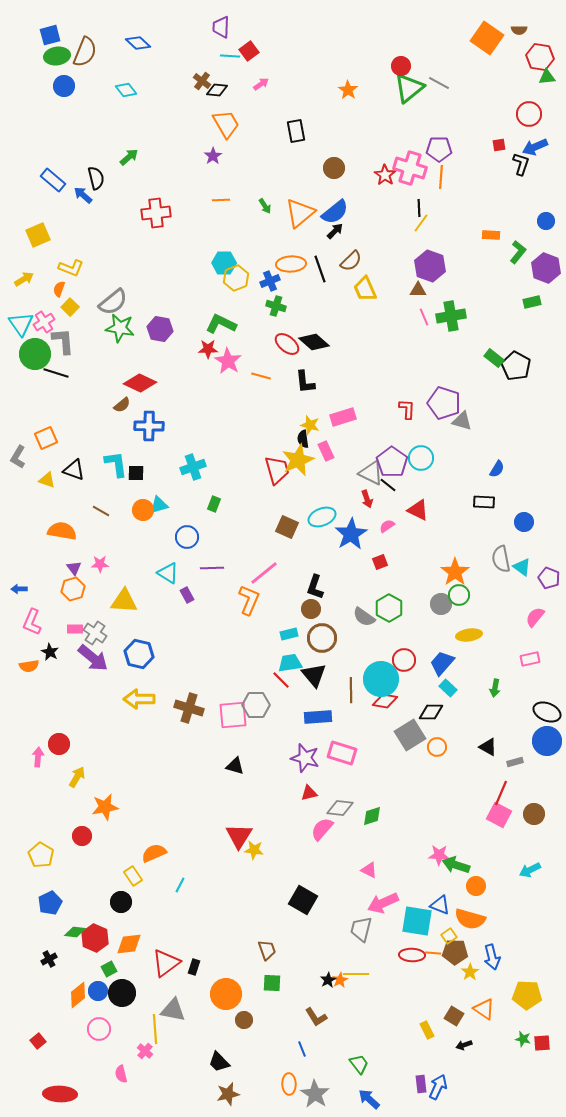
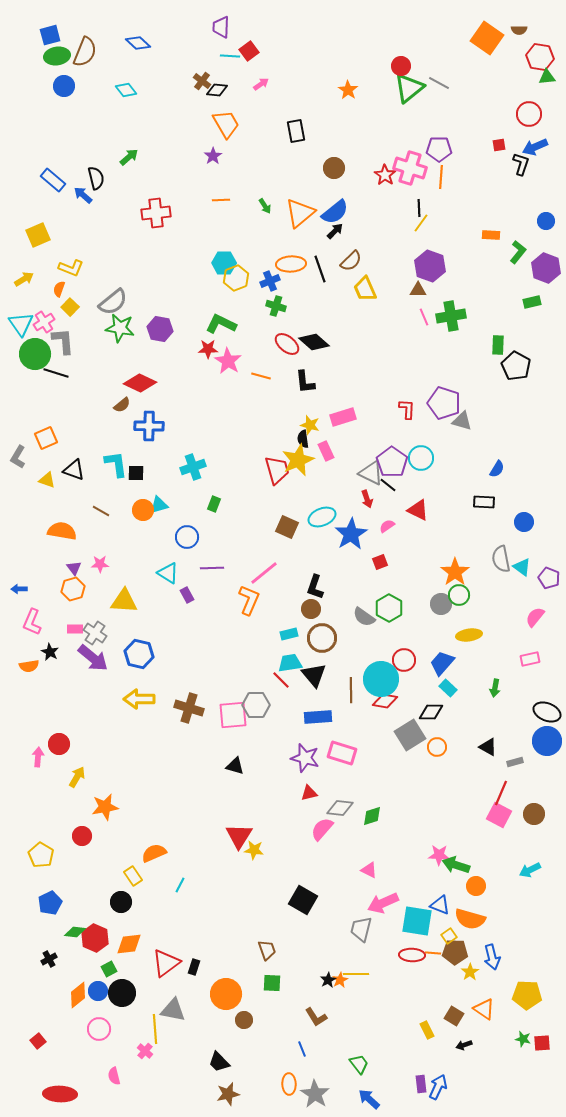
green rectangle at (494, 358): moved 4 px right, 13 px up; rotated 54 degrees clockwise
pink semicircle at (121, 1074): moved 7 px left, 2 px down
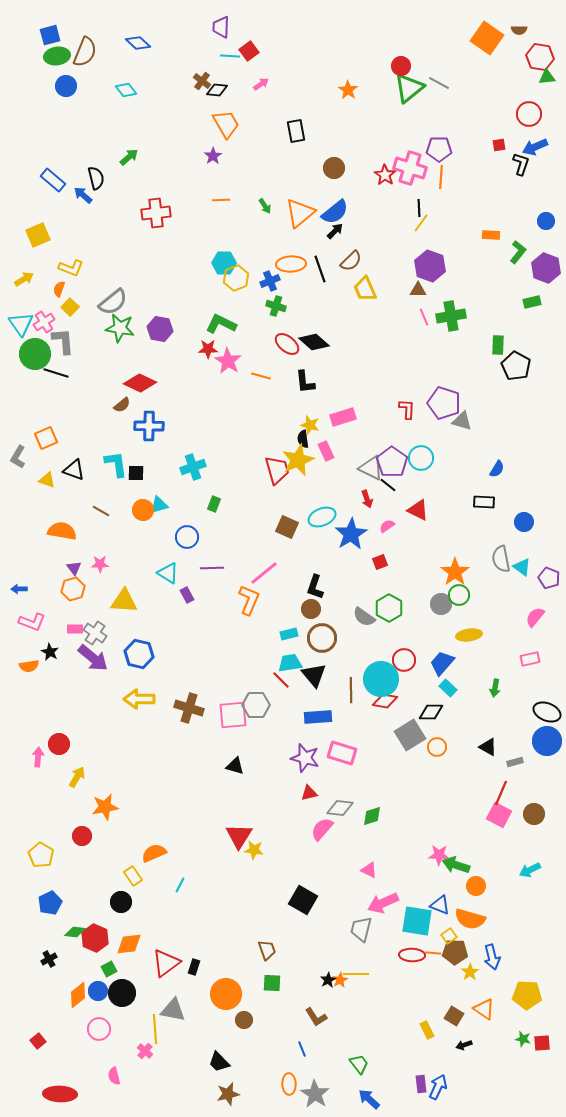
blue circle at (64, 86): moved 2 px right
gray triangle at (371, 473): moved 5 px up
pink L-shape at (32, 622): rotated 92 degrees counterclockwise
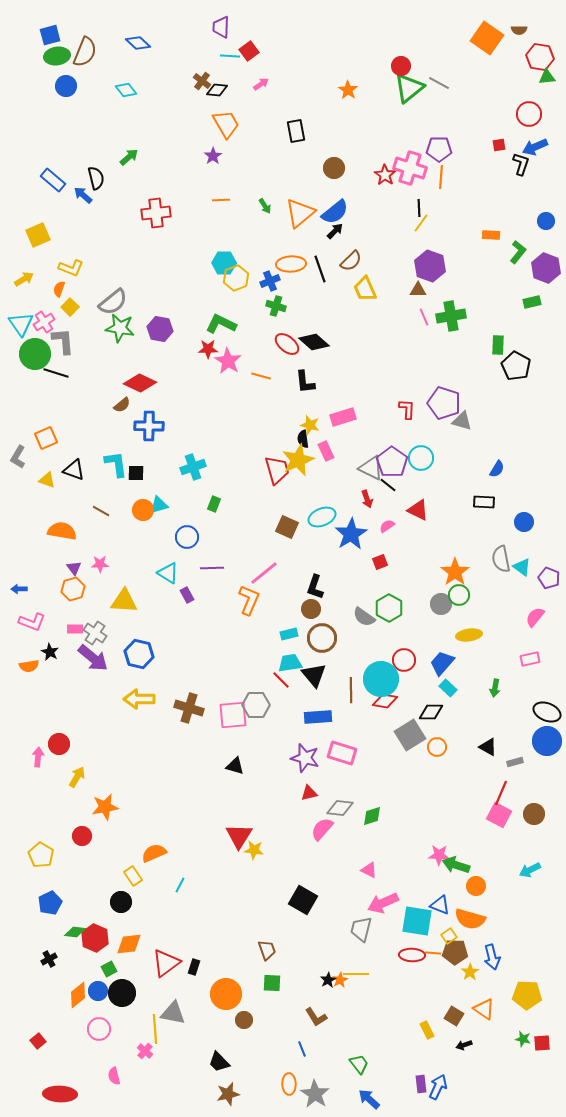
gray triangle at (173, 1010): moved 3 px down
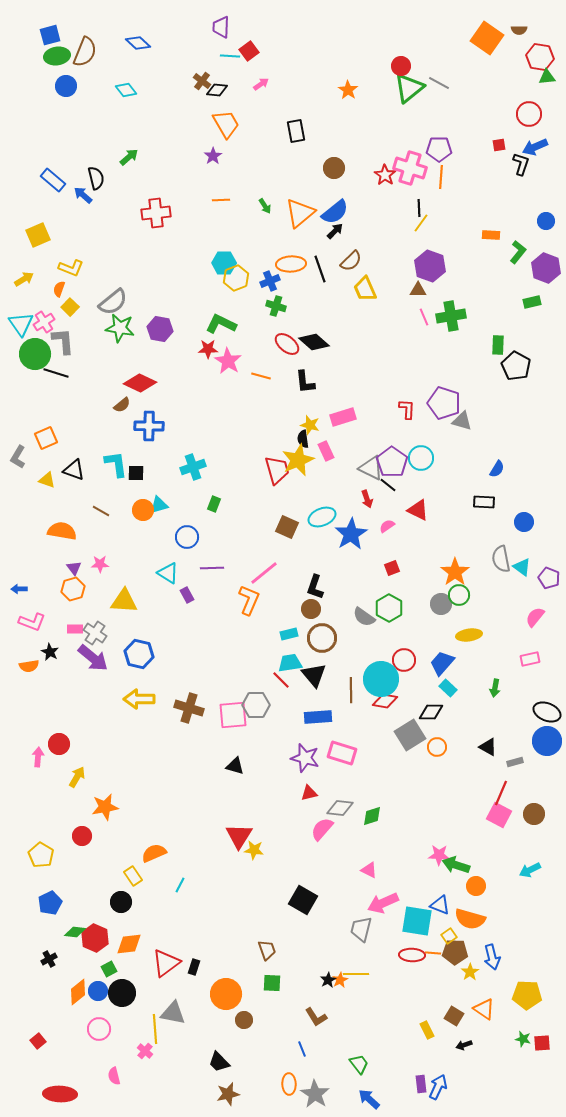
red square at (380, 562): moved 12 px right, 6 px down
orange diamond at (78, 995): moved 3 px up
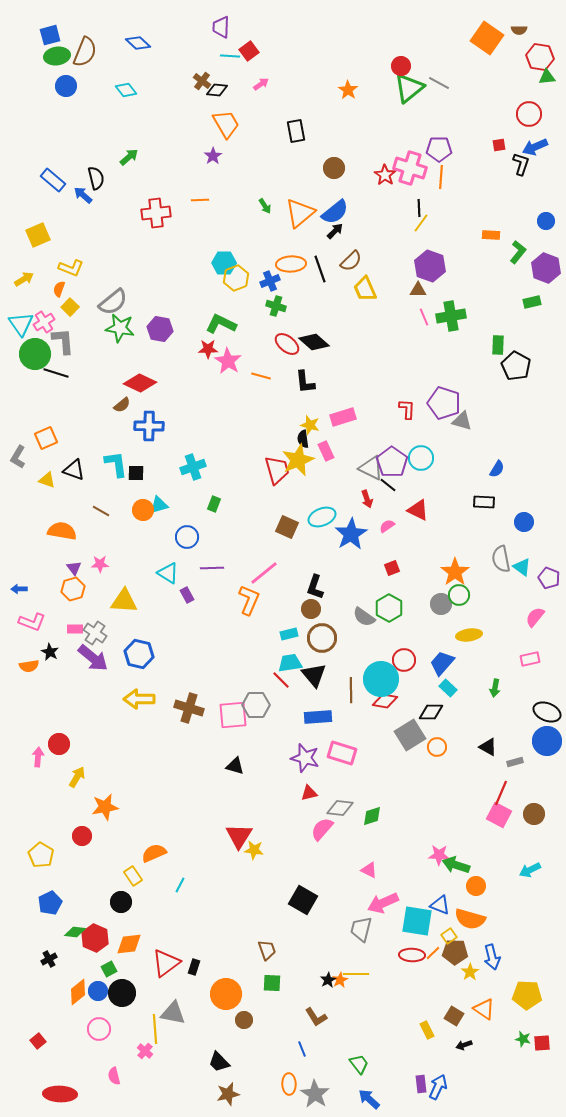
orange line at (221, 200): moved 21 px left
orange line at (433, 953): rotated 49 degrees counterclockwise
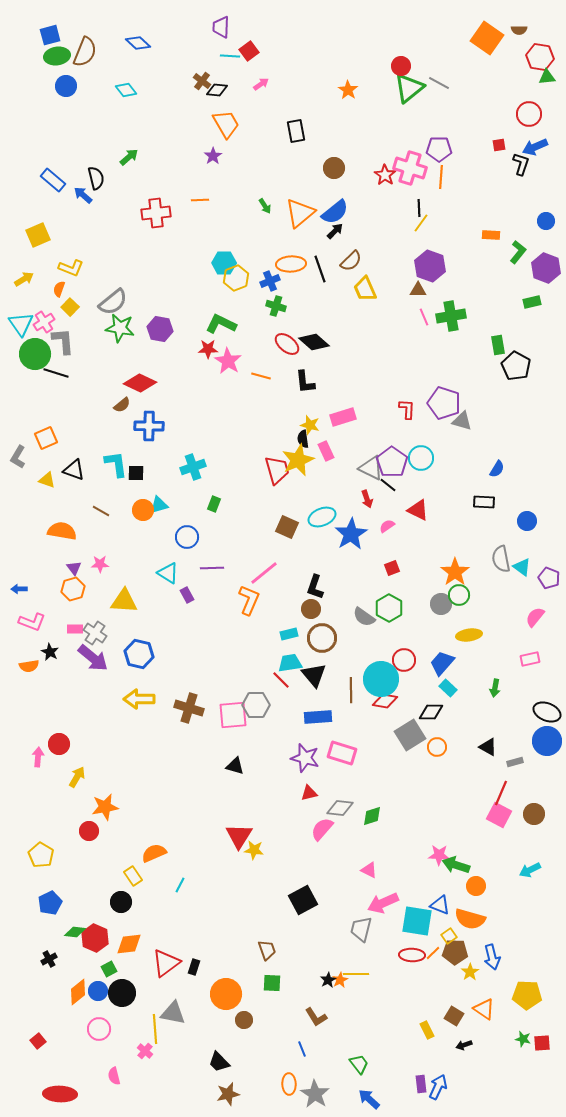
green rectangle at (498, 345): rotated 12 degrees counterclockwise
blue circle at (524, 522): moved 3 px right, 1 px up
red circle at (82, 836): moved 7 px right, 5 px up
black square at (303, 900): rotated 32 degrees clockwise
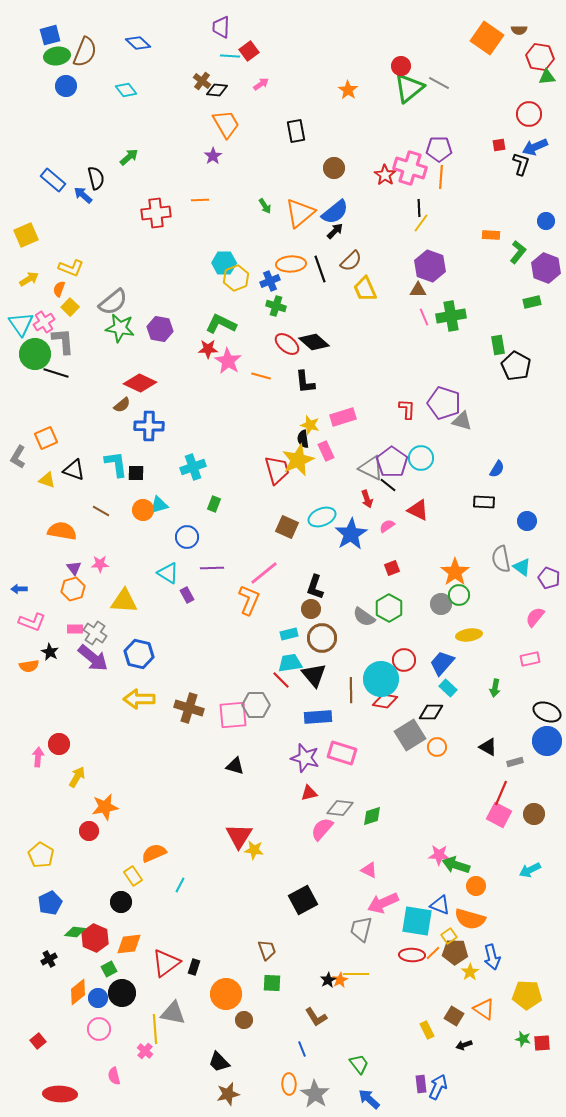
yellow square at (38, 235): moved 12 px left
yellow arrow at (24, 279): moved 5 px right
blue circle at (98, 991): moved 7 px down
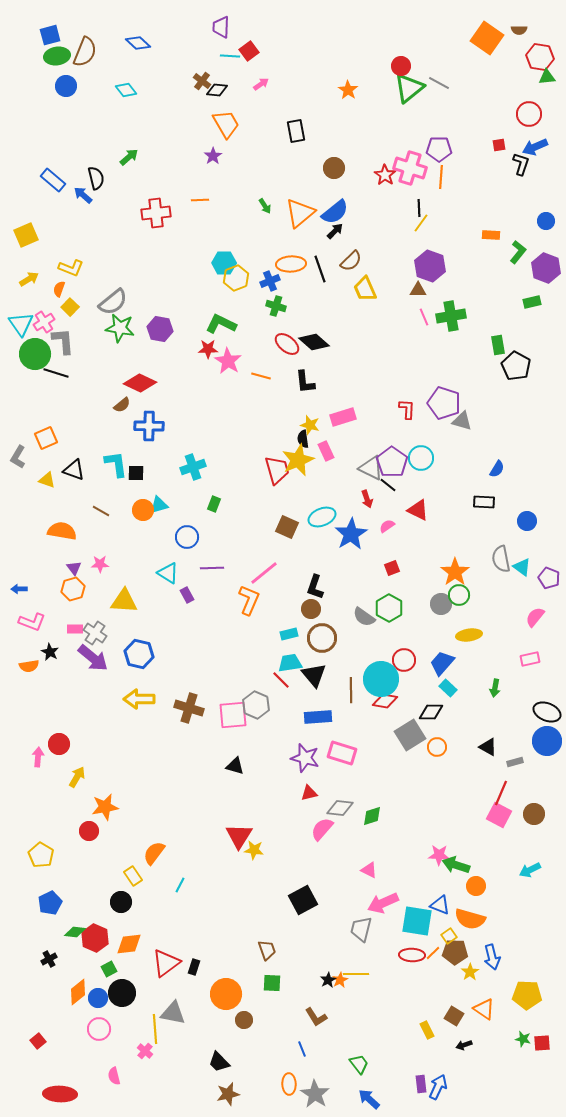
gray hexagon at (256, 705): rotated 24 degrees clockwise
orange semicircle at (154, 853): rotated 30 degrees counterclockwise
